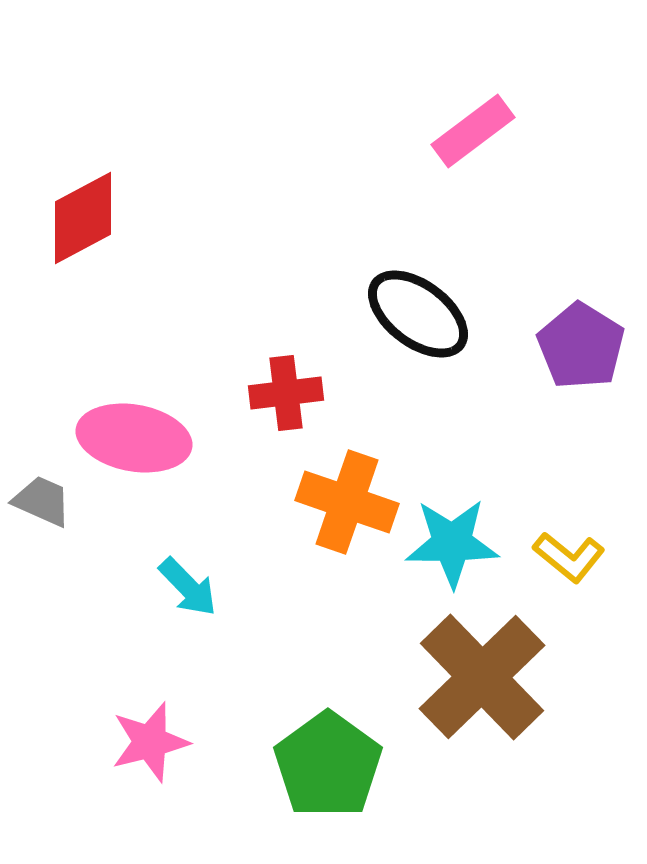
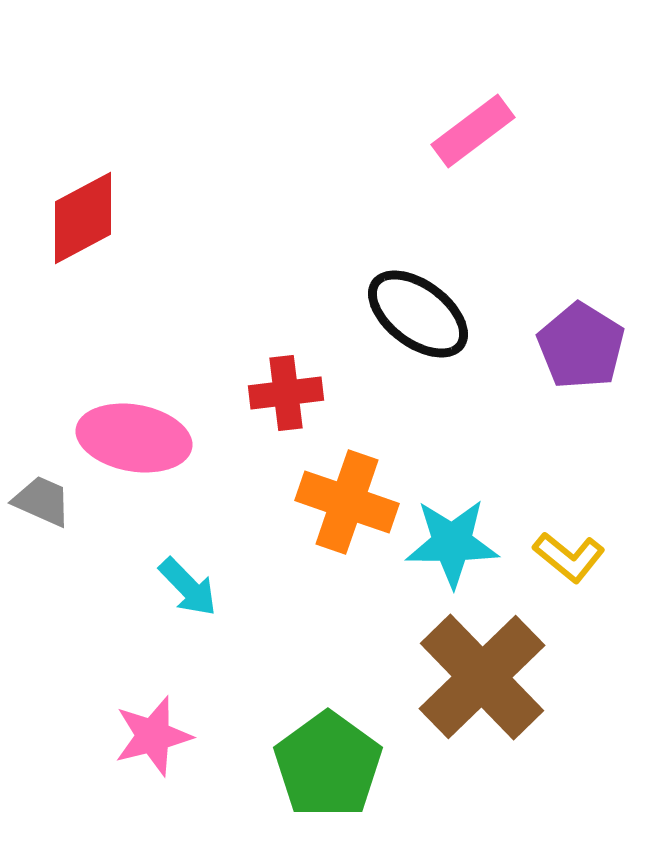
pink star: moved 3 px right, 6 px up
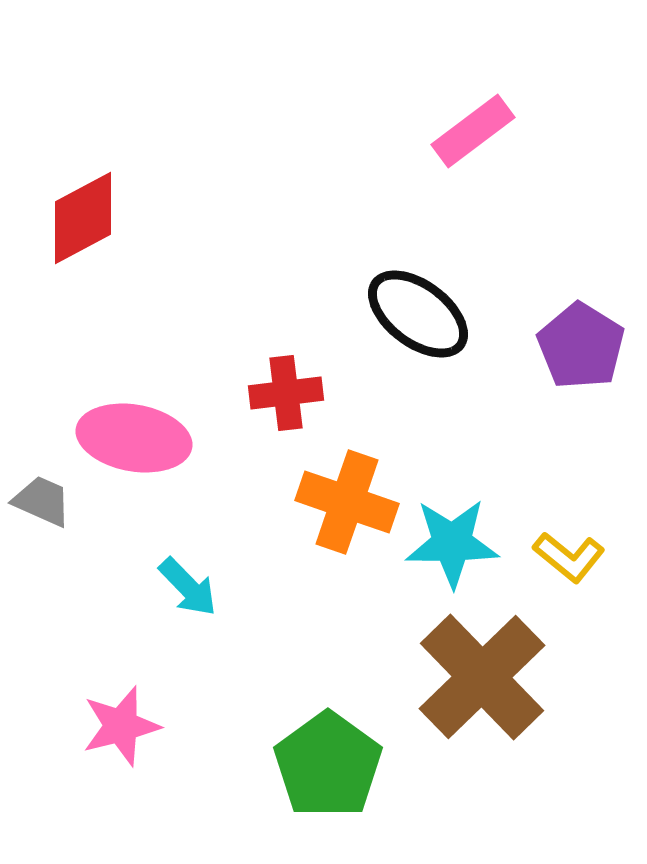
pink star: moved 32 px left, 10 px up
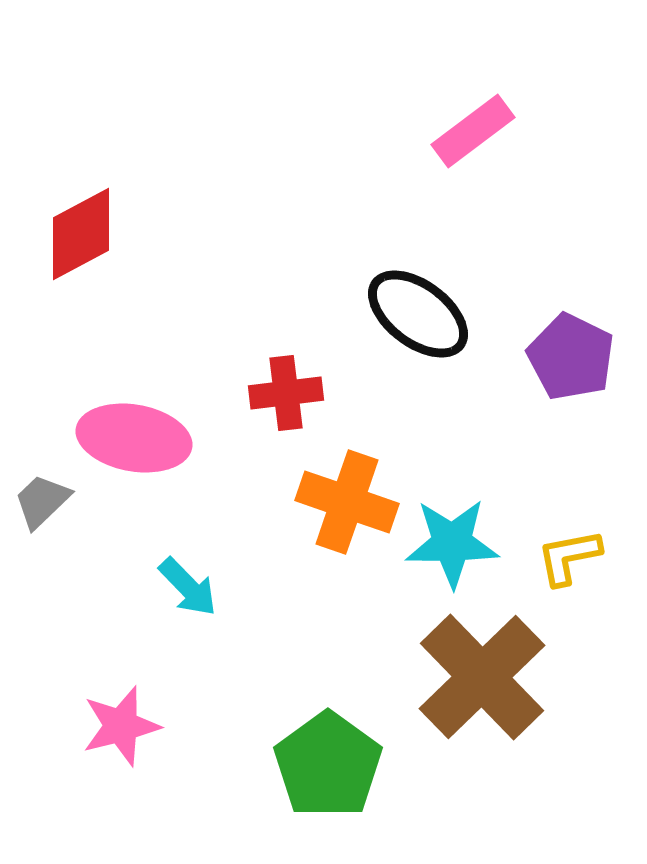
red diamond: moved 2 px left, 16 px down
purple pentagon: moved 10 px left, 11 px down; rotated 6 degrees counterclockwise
gray trapezoid: rotated 68 degrees counterclockwise
yellow L-shape: rotated 130 degrees clockwise
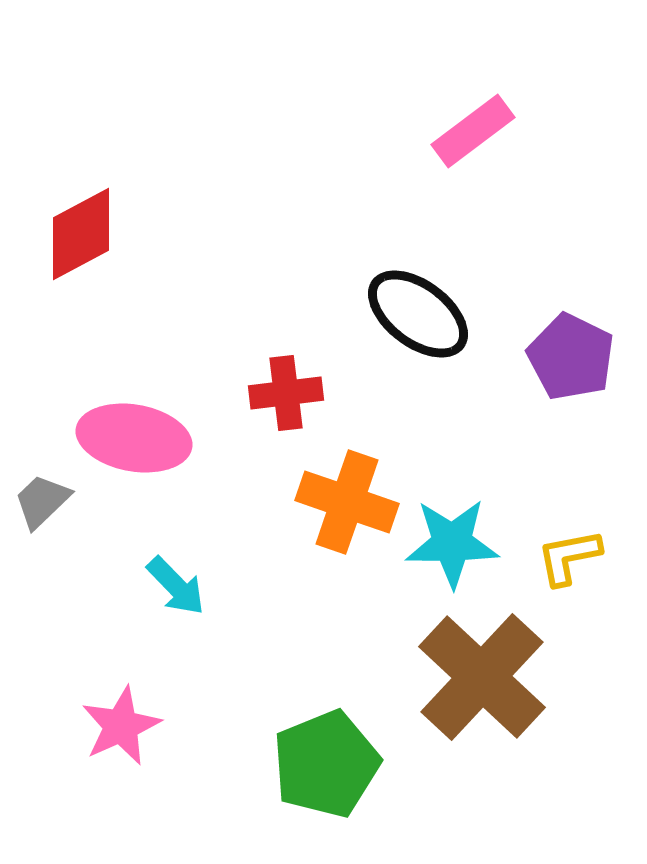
cyan arrow: moved 12 px left, 1 px up
brown cross: rotated 3 degrees counterclockwise
pink star: rotated 10 degrees counterclockwise
green pentagon: moved 2 px left, 1 px up; rotated 14 degrees clockwise
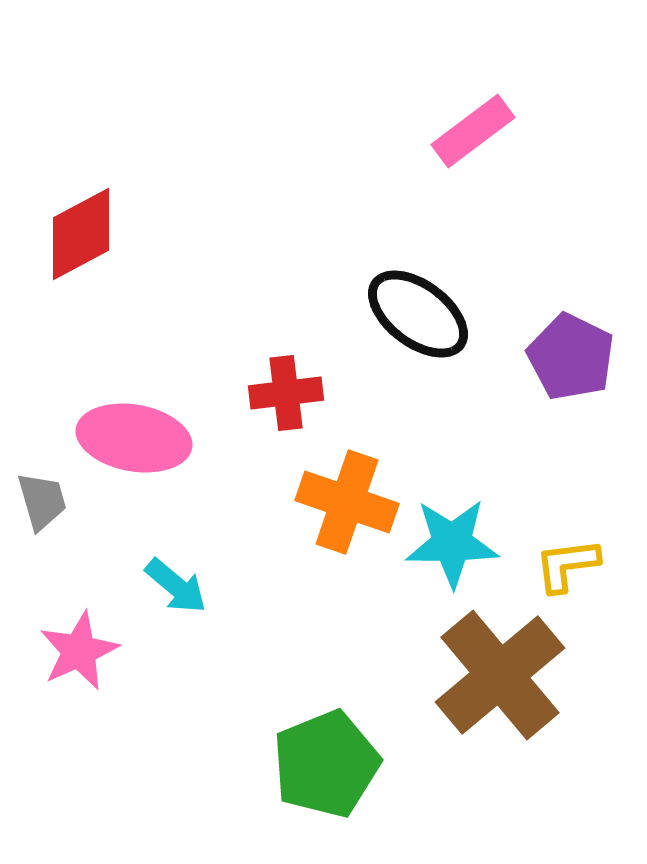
gray trapezoid: rotated 118 degrees clockwise
yellow L-shape: moved 2 px left, 8 px down; rotated 4 degrees clockwise
cyan arrow: rotated 6 degrees counterclockwise
brown cross: moved 18 px right, 2 px up; rotated 7 degrees clockwise
pink star: moved 42 px left, 75 px up
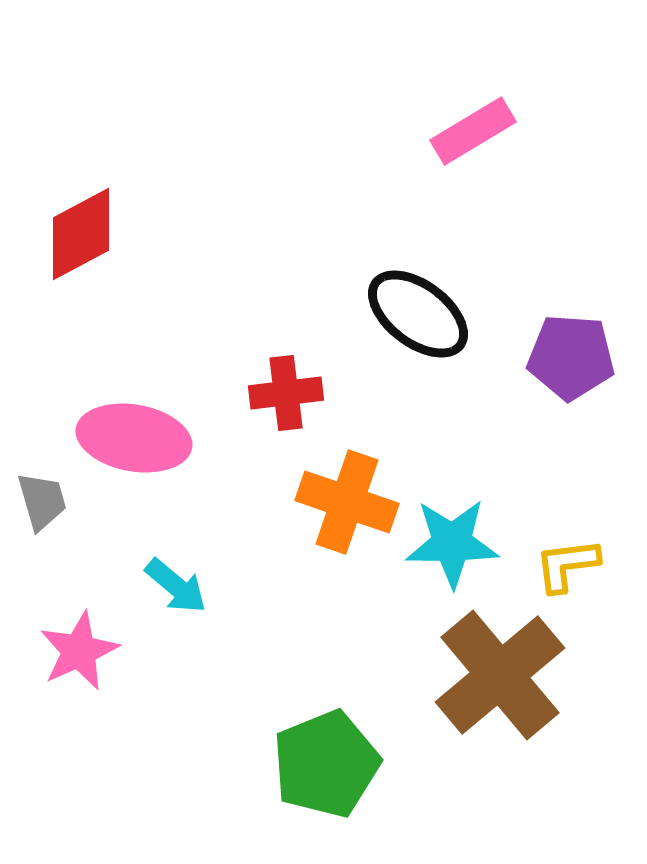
pink rectangle: rotated 6 degrees clockwise
purple pentagon: rotated 22 degrees counterclockwise
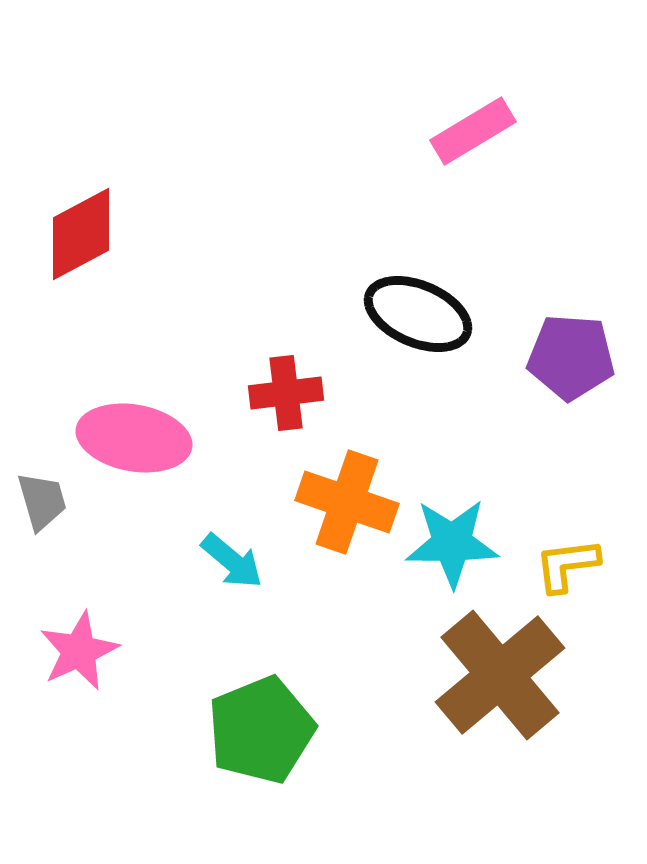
black ellipse: rotated 14 degrees counterclockwise
cyan arrow: moved 56 px right, 25 px up
green pentagon: moved 65 px left, 34 px up
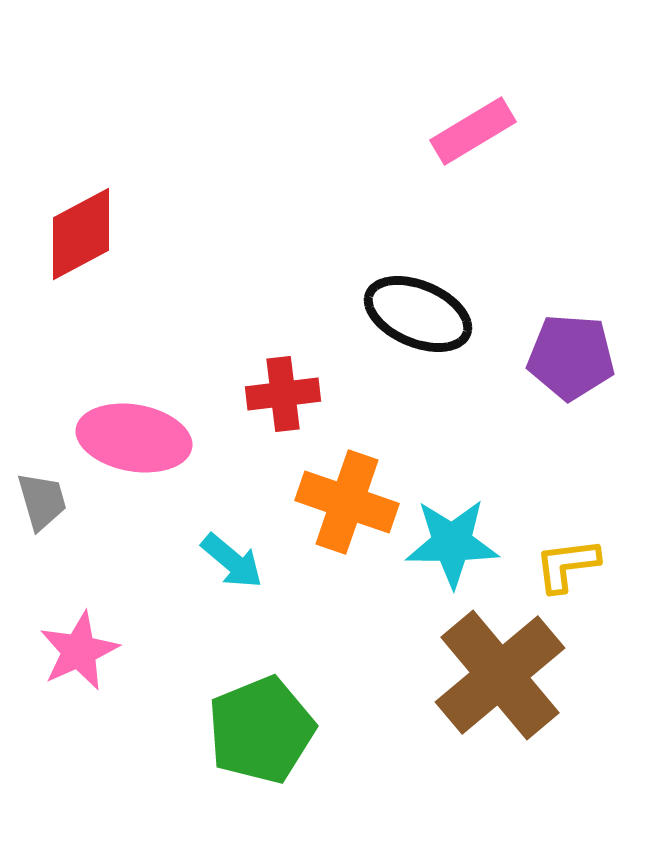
red cross: moved 3 px left, 1 px down
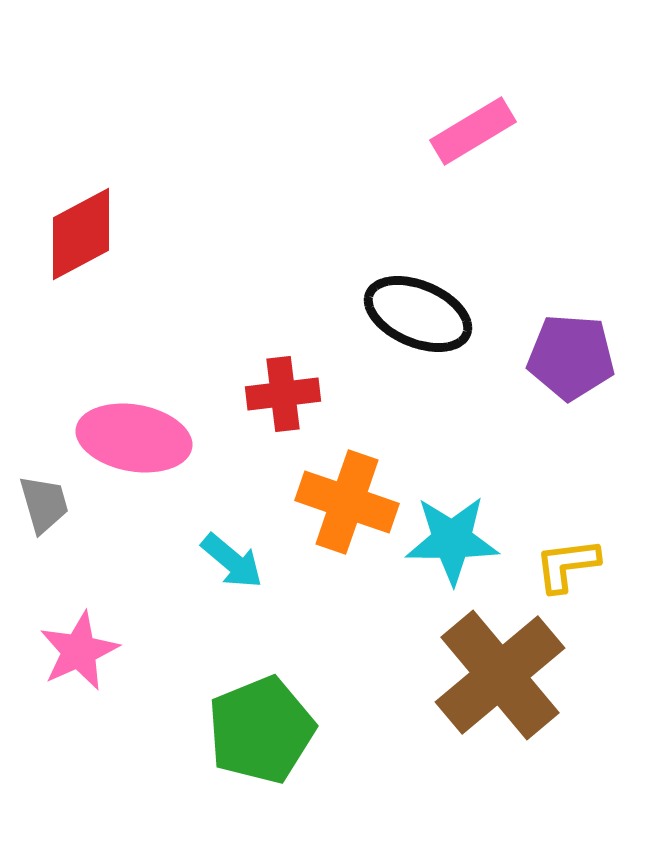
gray trapezoid: moved 2 px right, 3 px down
cyan star: moved 3 px up
